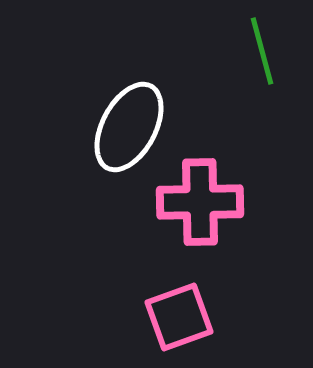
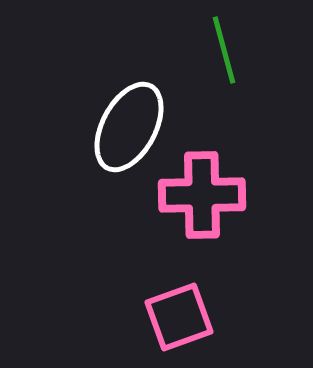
green line: moved 38 px left, 1 px up
pink cross: moved 2 px right, 7 px up
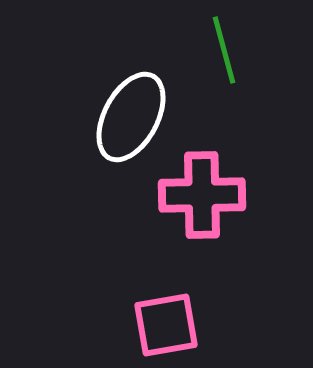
white ellipse: moved 2 px right, 10 px up
pink square: moved 13 px left, 8 px down; rotated 10 degrees clockwise
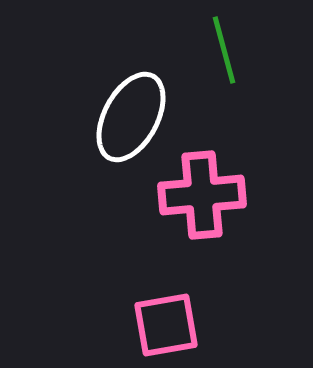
pink cross: rotated 4 degrees counterclockwise
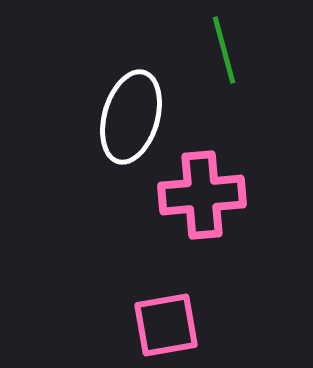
white ellipse: rotated 12 degrees counterclockwise
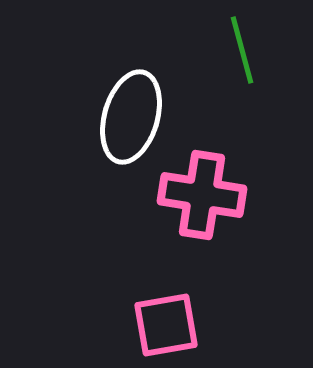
green line: moved 18 px right
pink cross: rotated 14 degrees clockwise
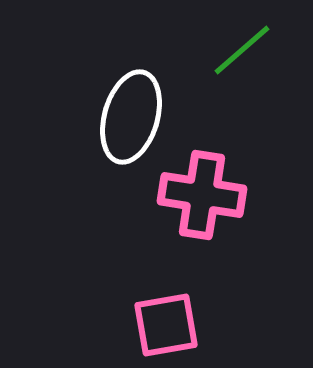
green line: rotated 64 degrees clockwise
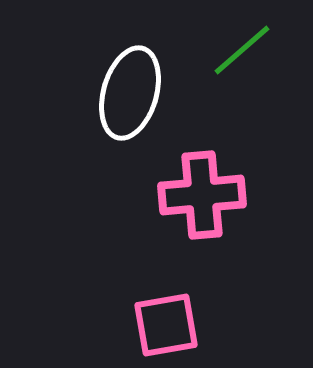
white ellipse: moved 1 px left, 24 px up
pink cross: rotated 14 degrees counterclockwise
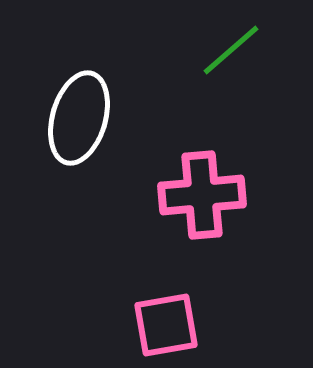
green line: moved 11 px left
white ellipse: moved 51 px left, 25 px down
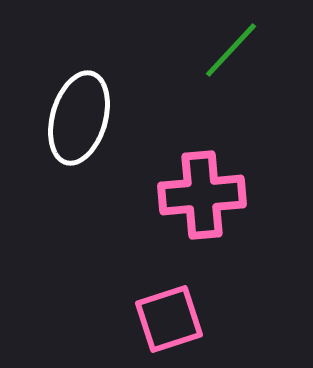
green line: rotated 6 degrees counterclockwise
pink square: moved 3 px right, 6 px up; rotated 8 degrees counterclockwise
